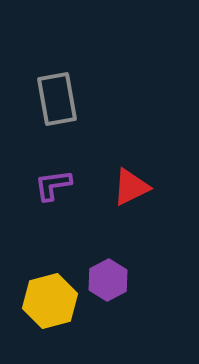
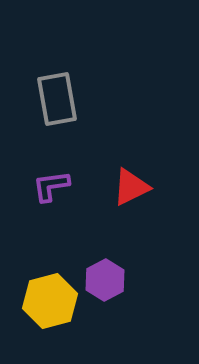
purple L-shape: moved 2 px left, 1 px down
purple hexagon: moved 3 px left
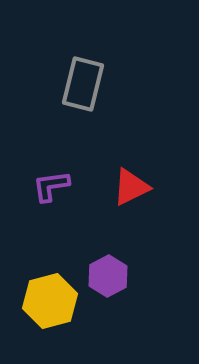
gray rectangle: moved 26 px right, 15 px up; rotated 24 degrees clockwise
purple hexagon: moved 3 px right, 4 px up
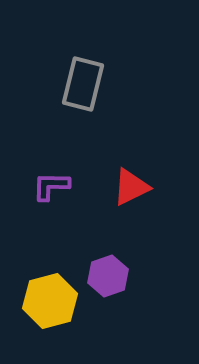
purple L-shape: rotated 9 degrees clockwise
purple hexagon: rotated 9 degrees clockwise
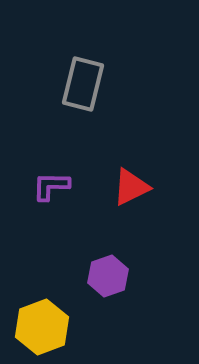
yellow hexagon: moved 8 px left, 26 px down; rotated 6 degrees counterclockwise
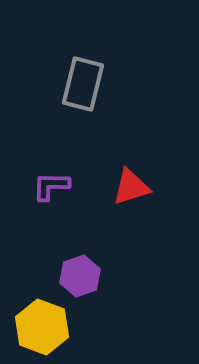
red triangle: rotated 9 degrees clockwise
purple hexagon: moved 28 px left
yellow hexagon: rotated 18 degrees counterclockwise
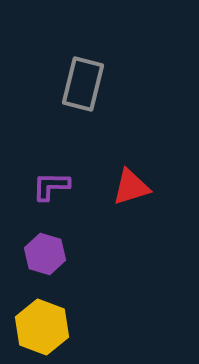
purple hexagon: moved 35 px left, 22 px up; rotated 24 degrees counterclockwise
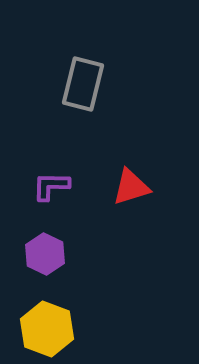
purple hexagon: rotated 9 degrees clockwise
yellow hexagon: moved 5 px right, 2 px down
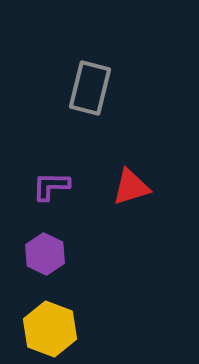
gray rectangle: moved 7 px right, 4 px down
yellow hexagon: moved 3 px right
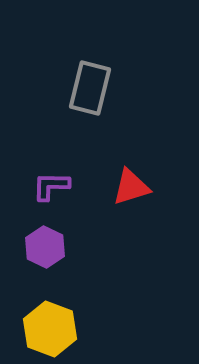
purple hexagon: moved 7 px up
